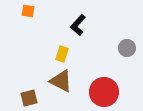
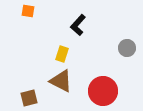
red circle: moved 1 px left, 1 px up
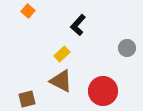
orange square: rotated 32 degrees clockwise
yellow rectangle: rotated 28 degrees clockwise
brown square: moved 2 px left, 1 px down
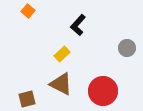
brown triangle: moved 3 px down
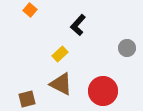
orange square: moved 2 px right, 1 px up
yellow rectangle: moved 2 px left
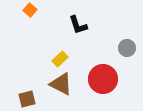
black L-shape: rotated 60 degrees counterclockwise
yellow rectangle: moved 5 px down
red circle: moved 12 px up
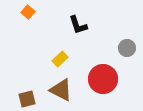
orange square: moved 2 px left, 2 px down
brown triangle: moved 6 px down
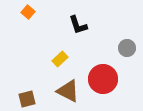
brown triangle: moved 7 px right, 1 px down
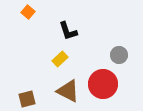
black L-shape: moved 10 px left, 6 px down
gray circle: moved 8 px left, 7 px down
red circle: moved 5 px down
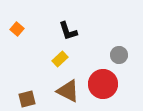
orange square: moved 11 px left, 17 px down
